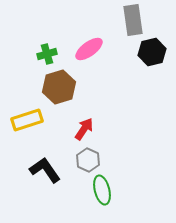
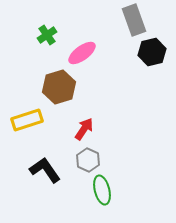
gray rectangle: moved 1 px right; rotated 12 degrees counterclockwise
pink ellipse: moved 7 px left, 4 px down
green cross: moved 19 px up; rotated 18 degrees counterclockwise
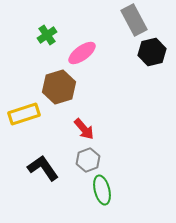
gray rectangle: rotated 8 degrees counterclockwise
yellow rectangle: moved 3 px left, 6 px up
red arrow: rotated 105 degrees clockwise
gray hexagon: rotated 15 degrees clockwise
black L-shape: moved 2 px left, 2 px up
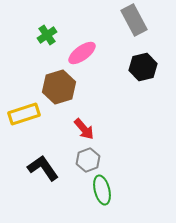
black hexagon: moved 9 px left, 15 px down
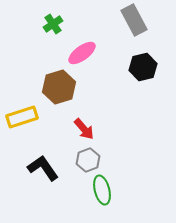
green cross: moved 6 px right, 11 px up
yellow rectangle: moved 2 px left, 3 px down
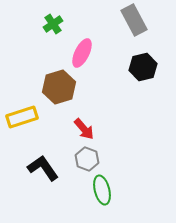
pink ellipse: rotated 28 degrees counterclockwise
gray hexagon: moved 1 px left, 1 px up; rotated 20 degrees counterclockwise
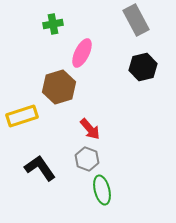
gray rectangle: moved 2 px right
green cross: rotated 24 degrees clockwise
yellow rectangle: moved 1 px up
red arrow: moved 6 px right
black L-shape: moved 3 px left
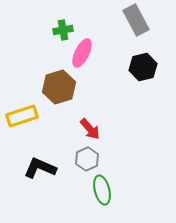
green cross: moved 10 px right, 6 px down
gray hexagon: rotated 15 degrees clockwise
black L-shape: rotated 32 degrees counterclockwise
